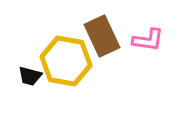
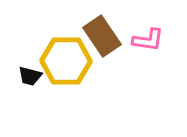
brown rectangle: rotated 9 degrees counterclockwise
yellow hexagon: rotated 9 degrees counterclockwise
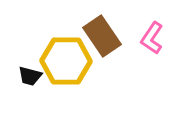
pink L-shape: moved 4 px right, 2 px up; rotated 116 degrees clockwise
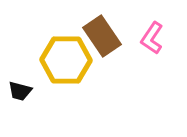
yellow hexagon: moved 1 px up
black trapezoid: moved 10 px left, 15 px down
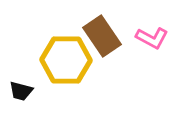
pink L-shape: rotated 96 degrees counterclockwise
black trapezoid: moved 1 px right
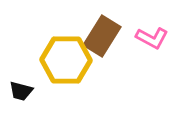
brown rectangle: rotated 66 degrees clockwise
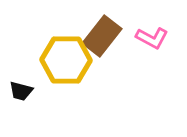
brown rectangle: rotated 6 degrees clockwise
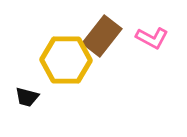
black trapezoid: moved 6 px right, 6 px down
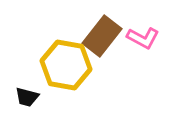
pink L-shape: moved 9 px left
yellow hexagon: moved 5 px down; rotated 9 degrees clockwise
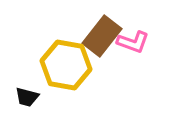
pink L-shape: moved 10 px left, 4 px down; rotated 8 degrees counterclockwise
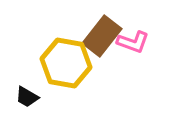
yellow hexagon: moved 2 px up
black trapezoid: rotated 15 degrees clockwise
